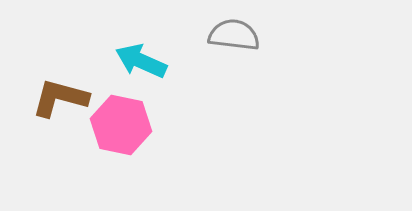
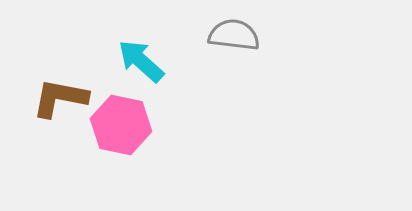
cyan arrow: rotated 18 degrees clockwise
brown L-shape: rotated 4 degrees counterclockwise
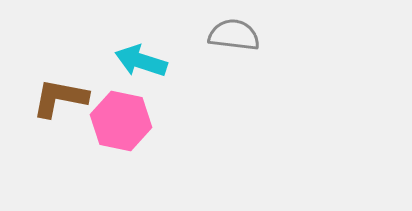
cyan arrow: rotated 24 degrees counterclockwise
pink hexagon: moved 4 px up
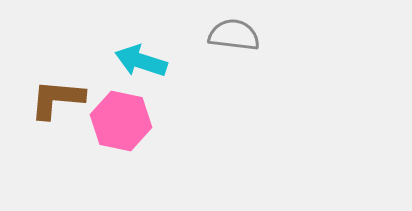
brown L-shape: moved 3 px left, 1 px down; rotated 6 degrees counterclockwise
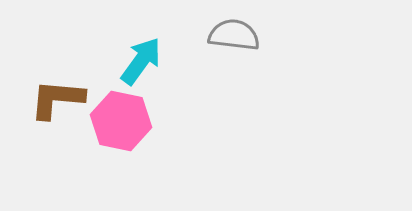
cyan arrow: rotated 108 degrees clockwise
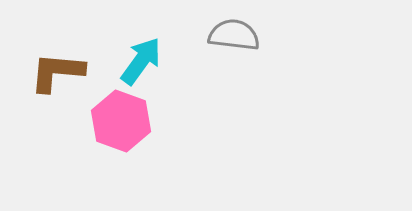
brown L-shape: moved 27 px up
pink hexagon: rotated 8 degrees clockwise
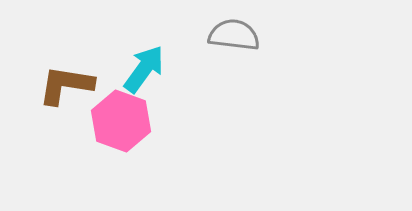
cyan arrow: moved 3 px right, 8 px down
brown L-shape: moved 9 px right, 13 px down; rotated 4 degrees clockwise
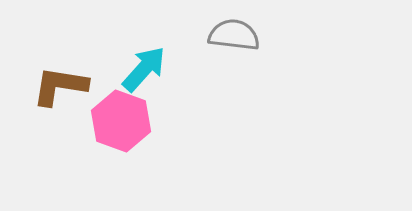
cyan arrow: rotated 6 degrees clockwise
brown L-shape: moved 6 px left, 1 px down
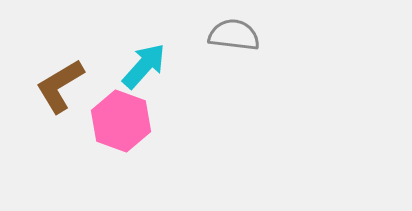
cyan arrow: moved 3 px up
brown L-shape: rotated 40 degrees counterclockwise
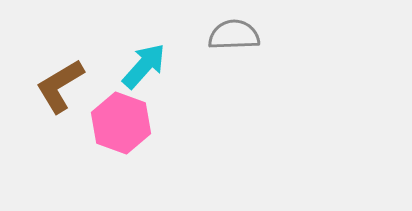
gray semicircle: rotated 9 degrees counterclockwise
pink hexagon: moved 2 px down
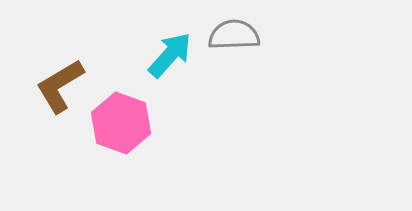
cyan arrow: moved 26 px right, 11 px up
